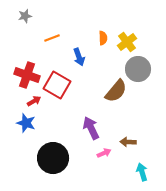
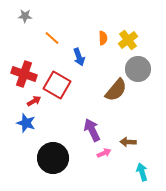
gray star: rotated 16 degrees clockwise
orange line: rotated 63 degrees clockwise
yellow cross: moved 1 px right, 2 px up
red cross: moved 3 px left, 1 px up
brown semicircle: moved 1 px up
purple arrow: moved 1 px right, 2 px down
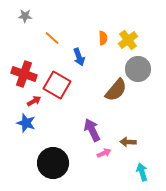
black circle: moved 5 px down
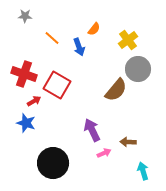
orange semicircle: moved 9 px left, 9 px up; rotated 40 degrees clockwise
blue arrow: moved 10 px up
cyan arrow: moved 1 px right, 1 px up
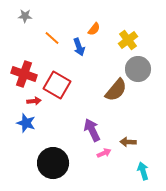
red arrow: rotated 24 degrees clockwise
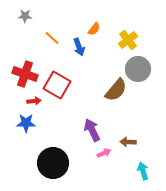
red cross: moved 1 px right
blue star: rotated 18 degrees counterclockwise
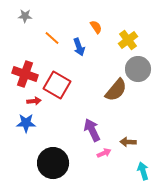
orange semicircle: moved 2 px right, 2 px up; rotated 72 degrees counterclockwise
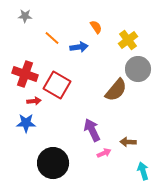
blue arrow: rotated 78 degrees counterclockwise
